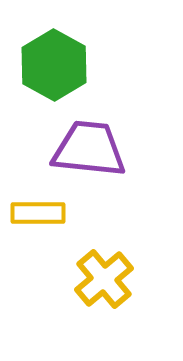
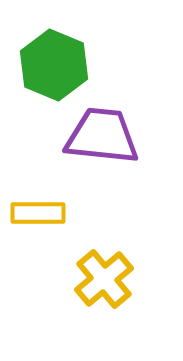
green hexagon: rotated 6 degrees counterclockwise
purple trapezoid: moved 13 px right, 13 px up
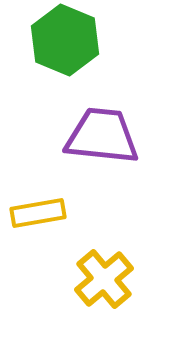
green hexagon: moved 11 px right, 25 px up
yellow rectangle: rotated 10 degrees counterclockwise
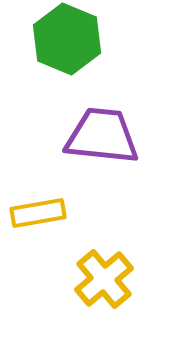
green hexagon: moved 2 px right, 1 px up
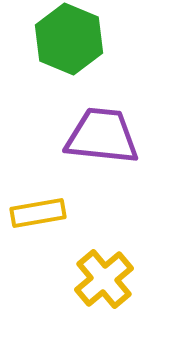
green hexagon: moved 2 px right
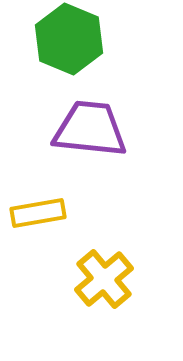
purple trapezoid: moved 12 px left, 7 px up
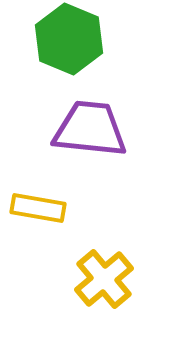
yellow rectangle: moved 5 px up; rotated 20 degrees clockwise
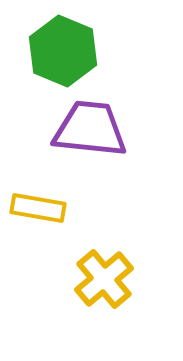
green hexagon: moved 6 px left, 12 px down
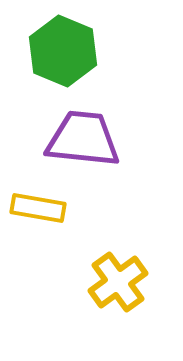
purple trapezoid: moved 7 px left, 10 px down
yellow cross: moved 14 px right, 3 px down; rotated 4 degrees clockwise
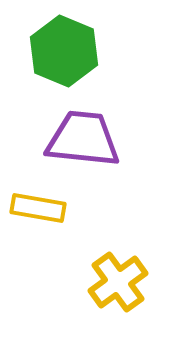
green hexagon: moved 1 px right
